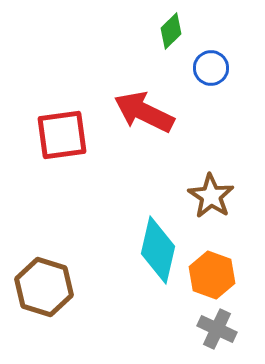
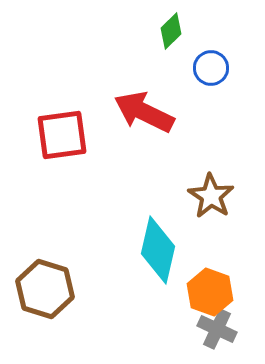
orange hexagon: moved 2 px left, 17 px down
brown hexagon: moved 1 px right, 2 px down
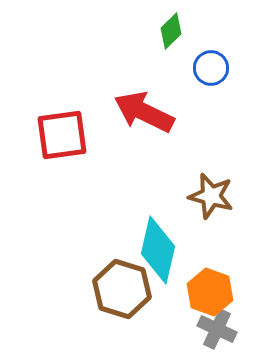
brown star: rotated 18 degrees counterclockwise
brown hexagon: moved 77 px right
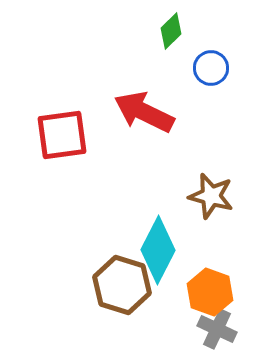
cyan diamond: rotated 14 degrees clockwise
brown hexagon: moved 4 px up
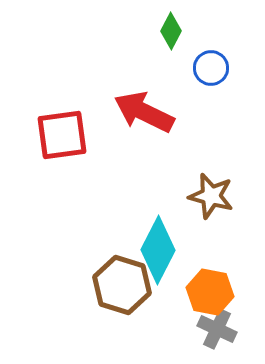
green diamond: rotated 18 degrees counterclockwise
orange hexagon: rotated 9 degrees counterclockwise
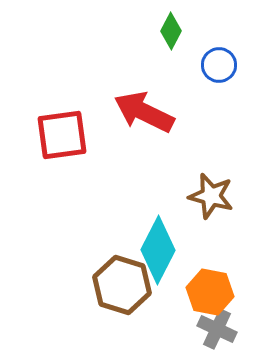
blue circle: moved 8 px right, 3 px up
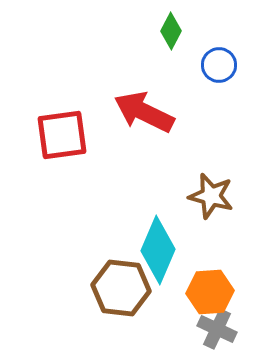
cyan diamond: rotated 4 degrees counterclockwise
brown hexagon: moved 1 px left, 3 px down; rotated 10 degrees counterclockwise
orange hexagon: rotated 15 degrees counterclockwise
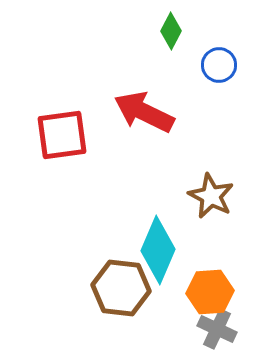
brown star: rotated 12 degrees clockwise
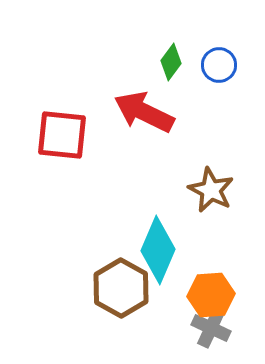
green diamond: moved 31 px down; rotated 9 degrees clockwise
red square: rotated 14 degrees clockwise
brown star: moved 6 px up
brown hexagon: rotated 22 degrees clockwise
orange hexagon: moved 1 px right, 3 px down
gray cross: moved 6 px left, 1 px up
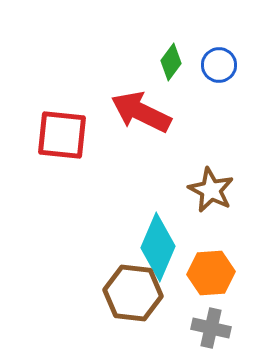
red arrow: moved 3 px left
cyan diamond: moved 3 px up
brown hexagon: moved 12 px right, 5 px down; rotated 22 degrees counterclockwise
orange hexagon: moved 22 px up
gray cross: rotated 12 degrees counterclockwise
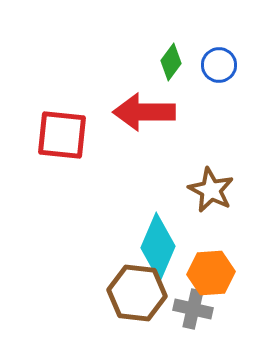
red arrow: moved 3 px right; rotated 26 degrees counterclockwise
brown hexagon: moved 4 px right
gray cross: moved 18 px left, 19 px up
